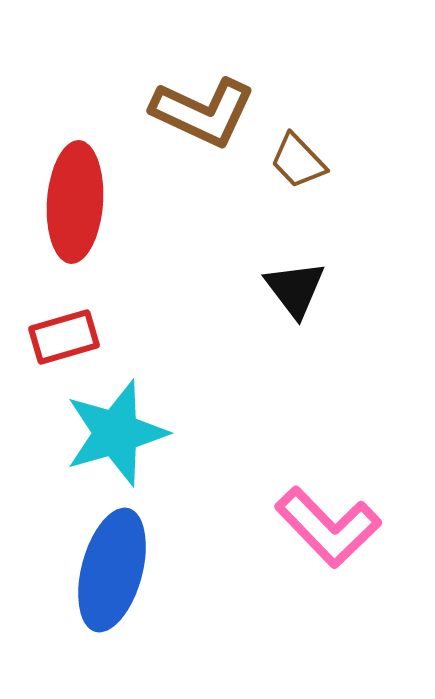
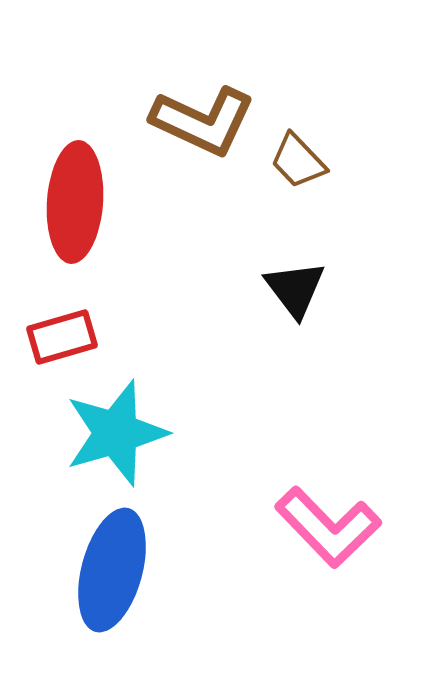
brown L-shape: moved 9 px down
red rectangle: moved 2 px left
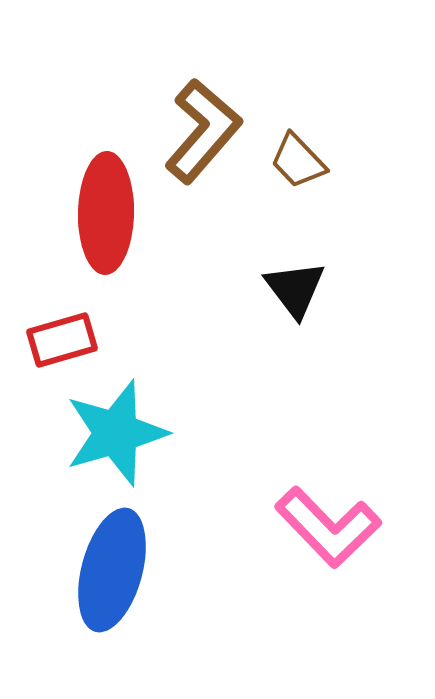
brown L-shape: moved 10 px down; rotated 74 degrees counterclockwise
red ellipse: moved 31 px right, 11 px down; rotated 3 degrees counterclockwise
red rectangle: moved 3 px down
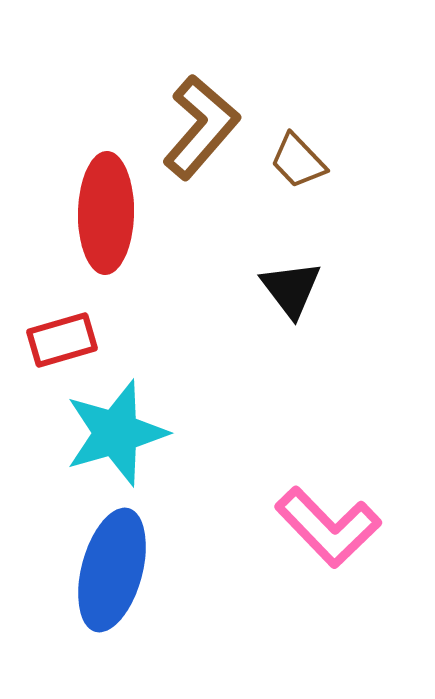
brown L-shape: moved 2 px left, 4 px up
black triangle: moved 4 px left
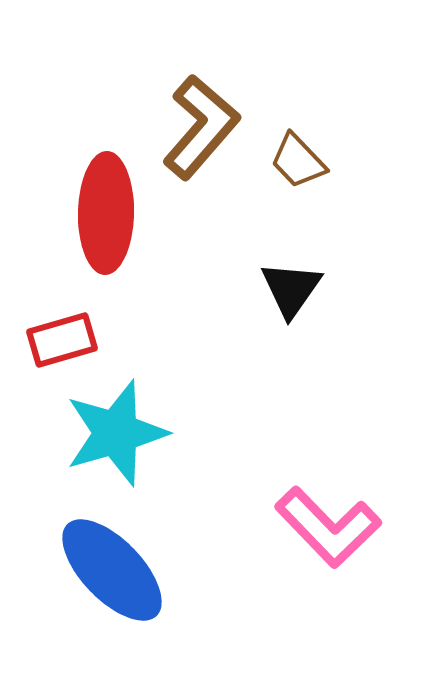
black triangle: rotated 12 degrees clockwise
blue ellipse: rotated 59 degrees counterclockwise
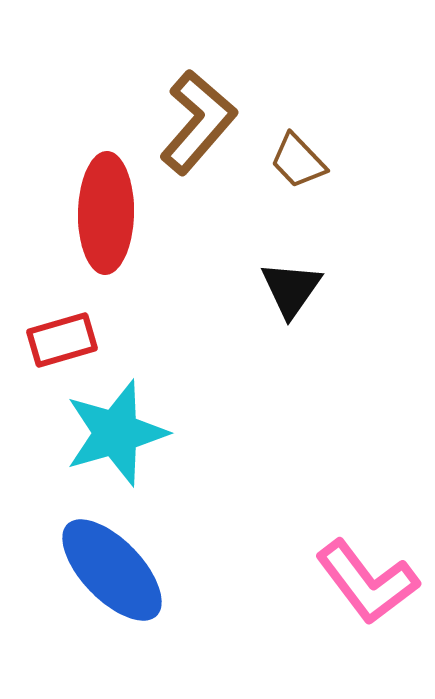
brown L-shape: moved 3 px left, 5 px up
pink L-shape: moved 39 px right, 55 px down; rotated 7 degrees clockwise
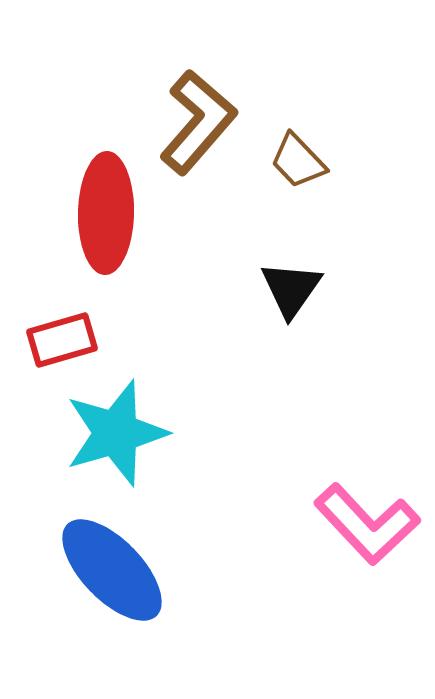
pink L-shape: moved 58 px up; rotated 6 degrees counterclockwise
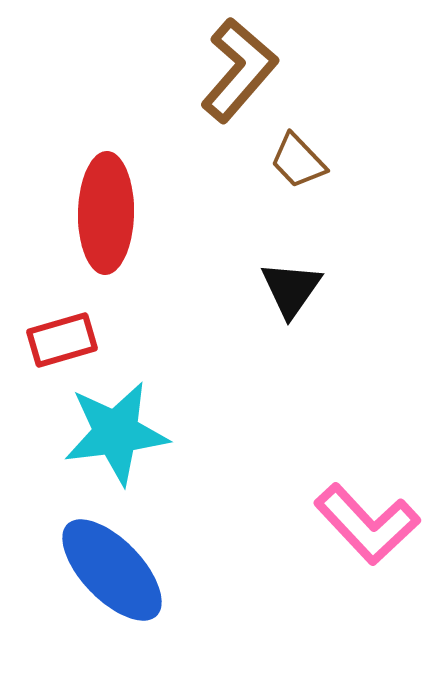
brown L-shape: moved 41 px right, 52 px up
cyan star: rotated 9 degrees clockwise
